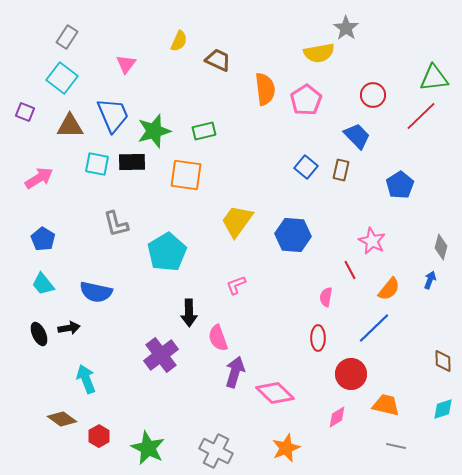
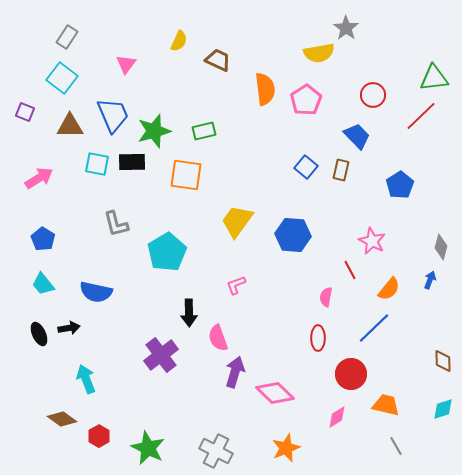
gray line at (396, 446): rotated 48 degrees clockwise
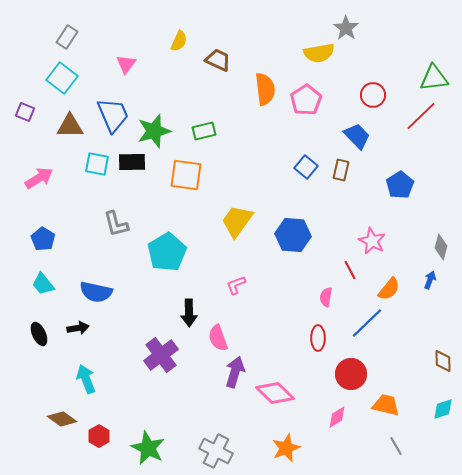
black arrow at (69, 328): moved 9 px right
blue line at (374, 328): moved 7 px left, 5 px up
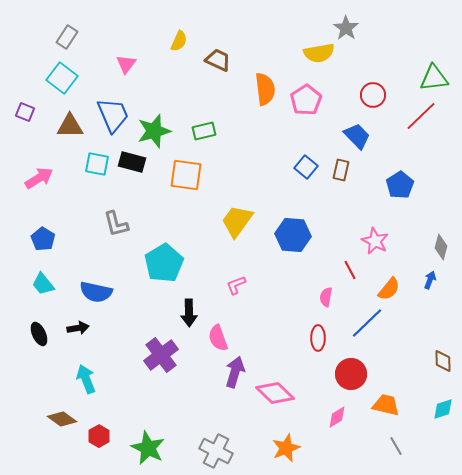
black rectangle at (132, 162): rotated 16 degrees clockwise
pink star at (372, 241): moved 3 px right
cyan pentagon at (167, 252): moved 3 px left, 11 px down
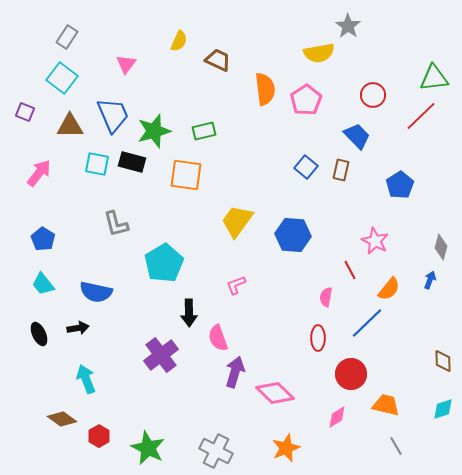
gray star at (346, 28): moved 2 px right, 2 px up
pink arrow at (39, 178): moved 5 px up; rotated 20 degrees counterclockwise
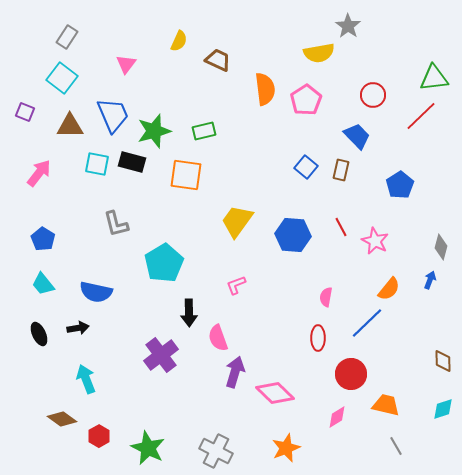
red line at (350, 270): moved 9 px left, 43 px up
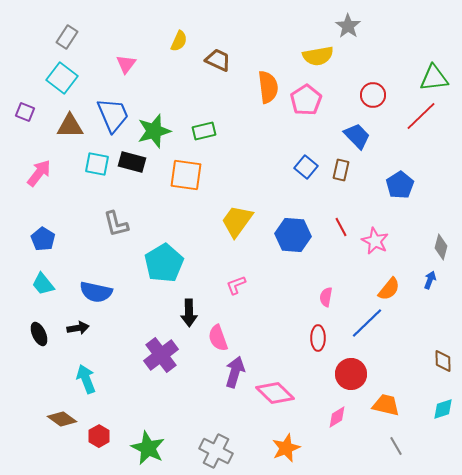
yellow semicircle at (319, 53): moved 1 px left, 3 px down
orange semicircle at (265, 89): moved 3 px right, 2 px up
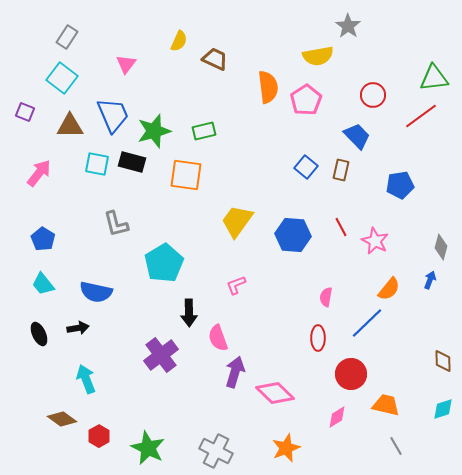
brown trapezoid at (218, 60): moved 3 px left, 1 px up
red line at (421, 116): rotated 8 degrees clockwise
blue pentagon at (400, 185): rotated 24 degrees clockwise
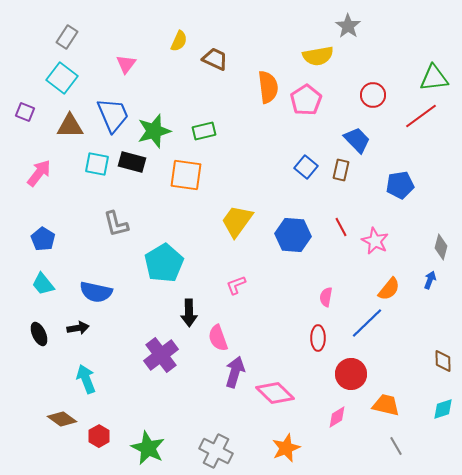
blue trapezoid at (357, 136): moved 4 px down
